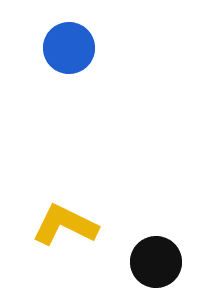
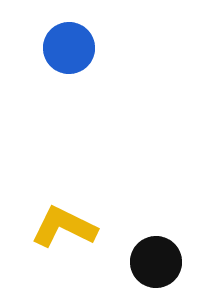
yellow L-shape: moved 1 px left, 2 px down
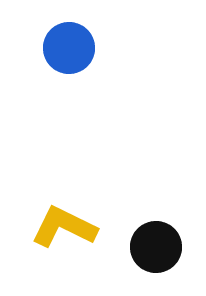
black circle: moved 15 px up
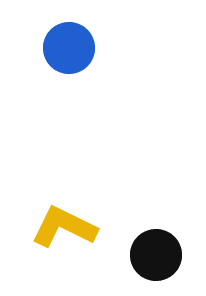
black circle: moved 8 px down
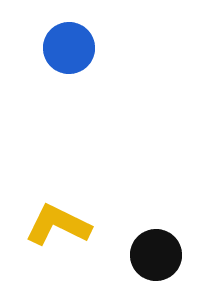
yellow L-shape: moved 6 px left, 2 px up
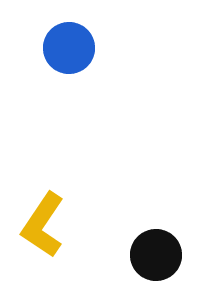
yellow L-shape: moved 15 px left; rotated 82 degrees counterclockwise
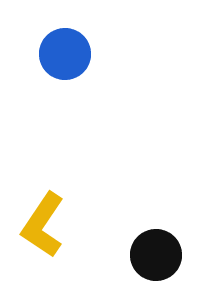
blue circle: moved 4 px left, 6 px down
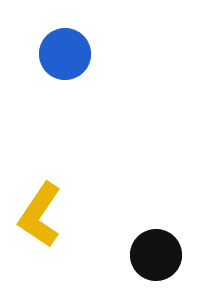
yellow L-shape: moved 3 px left, 10 px up
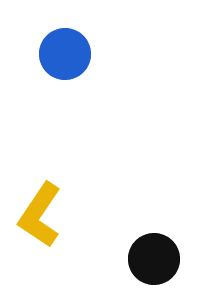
black circle: moved 2 px left, 4 px down
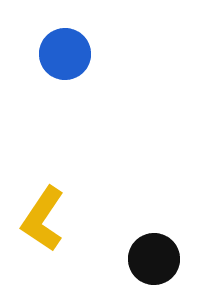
yellow L-shape: moved 3 px right, 4 px down
